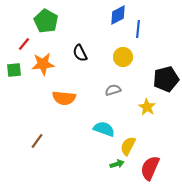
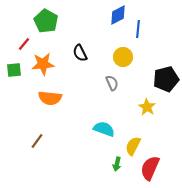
gray semicircle: moved 1 px left, 7 px up; rotated 84 degrees clockwise
orange semicircle: moved 14 px left
yellow semicircle: moved 5 px right
green arrow: rotated 120 degrees clockwise
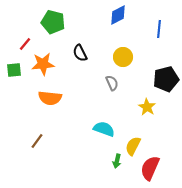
green pentagon: moved 7 px right, 1 px down; rotated 15 degrees counterclockwise
blue line: moved 21 px right
red line: moved 1 px right
green arrow: moved 3 px up
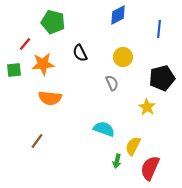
black pentagon: moved 4 px left, 1 px up
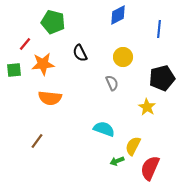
green arrow: rotated 56 degrees clockwise
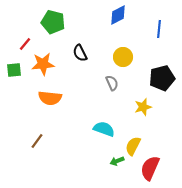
yellow star: moved 4 px left; rotated 24 degrees clockwise
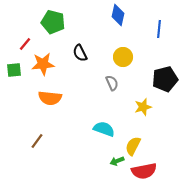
blue diamond: rotated 50 degrees counterclockwise
black pentagon: moved 3 px right, 1 px down
red semicircle: moved 6 px left, 3 px down; rotated 125 degrees counterclockwise
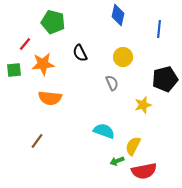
yellow star: moved 2 px up
cyan semicircle: moved 2 px down
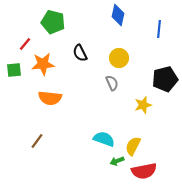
yellow circle: moved 4 px left, 1 px down
cyan semicircle: moved 8 px down
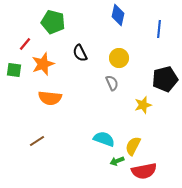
orange star: rotated 15 degrees counterclockwise
green square: rotated 14 degrees clockwise
brown line: rotated 21 degrees clockwise
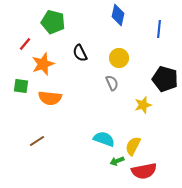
green square: moved 7 px right, 16 px down
black pentagon: rotated 30 degrees clockwise
